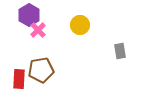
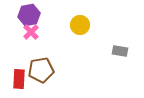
purple hexagon: rotated 20 degrees clockwise
pink cross: moved 7 px left, 2 px down
gray rectangle: rotated 70 degrees counterclockwise
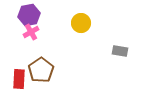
yellow circle: moved 1 px right, 2 px up
pink cross: rotated 14 degrees clockwise
brown pentagon: rotated 25 degrees counterclockwise
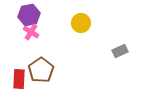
pink cross: rotated 28 degrees counterclockwise
gray rectangle: rotated 35 degrees counterclockwise
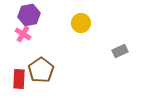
pink cross: moved 8 px left, 2 px down
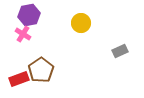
red rectangle: rotated 66 degrees clockwise
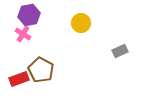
brown pentagon: rotated 10 degrees counterclockwise
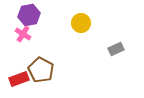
gray rectangle: moved 4 px left, 2 px up
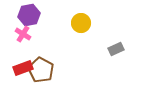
red rectangle: moved 4 px right, 11 px up
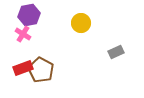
gray rectangle: moved 3 px down
